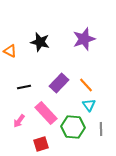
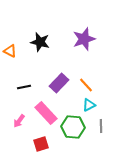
cyan triangle: rotated 40 degrees clockwise
gray line: moved 3 px up
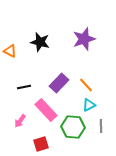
pink rectangle: moved 3 px up
pink arrow: moved 1 px right
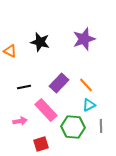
pink arrow: rotated 136 degrees counterclockwise
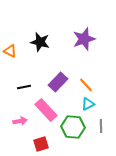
purple rectangle: moved 1 px left, 1 px up
cyan triangle: moved 1 px left, 1 px up
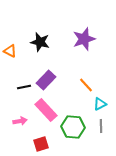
purple rectangle: moved 12 px left, 2 px up
cyan triangle: moved 12 px right
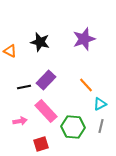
pink rectangle: moved 1 px down
gray line: rotated 16 degrees clockwise
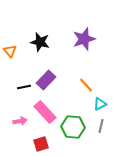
orange triangle: rotated 24 degrees clockwise
pink rectangle: moved 1 px left, 1 px down
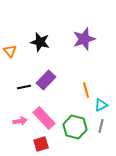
orange line: moved 5 px down; rotated 28 degrees clockwise
cyan triangle: moved 1 px right, 1 px down
pink rectangle: moved 1 px left, 6 px down
green hexagon: moved 2 px right; rotated 10 degrees clockwise
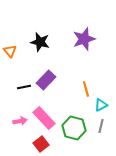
orange line: moved 1 px up
green hexagon: moved 1 px left, 1 px down
red square: rotated 21 degrees counterclockwise
